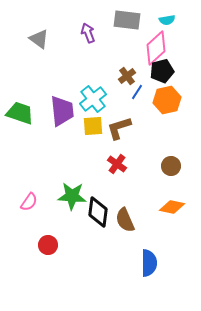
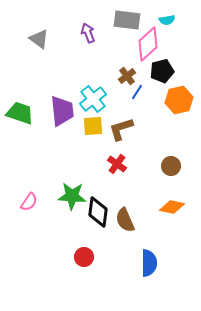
pink diamond: moved 8 px left, 4 px up
orange hexagon: moved 12 px right
brown L-shape: moved 2 px right, 1 px down
red circle: moved 36 px right, 12 px down
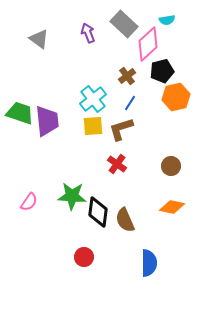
gray rectangle: moved 3 px left, 4 px down; rotated 36 degrees clockwise
blue line: moved 7 px left, 11 px down
orange hexagon: moved 3 px left, 3 px up
purple trapezoid: moved 15 px left, 10 px down
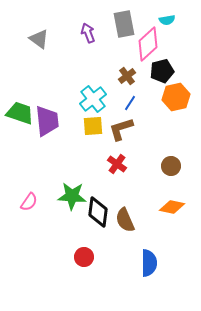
gray rectangle: rotated 36 degrees clockwise
